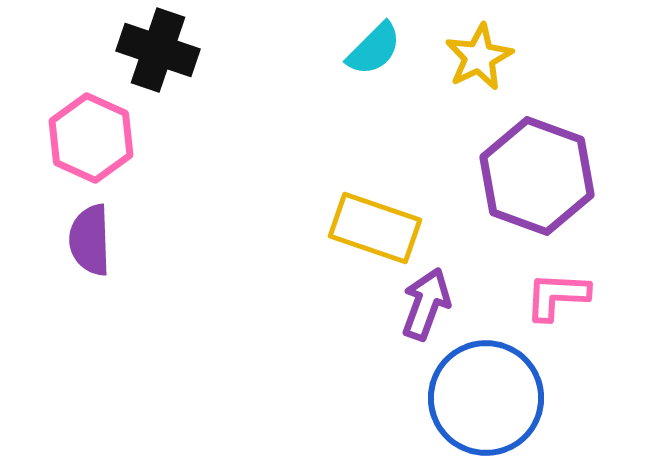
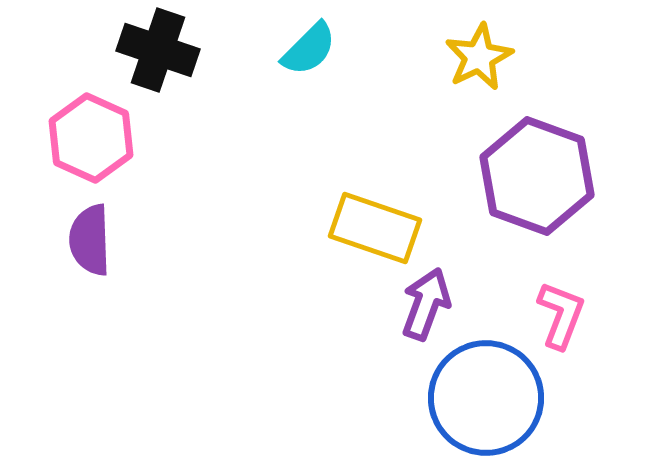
cyan semicircle: moved 65 px left
pink L-shape: moved 4 px right, 19 px down; rotated 108 degrees clockwise
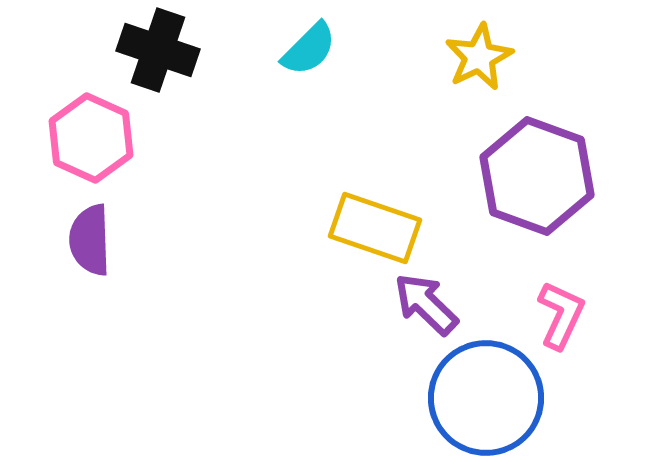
purple arrow: rotated 66 degrees counterclockwise
pink L-shape: rotated 4 degrees clockwise
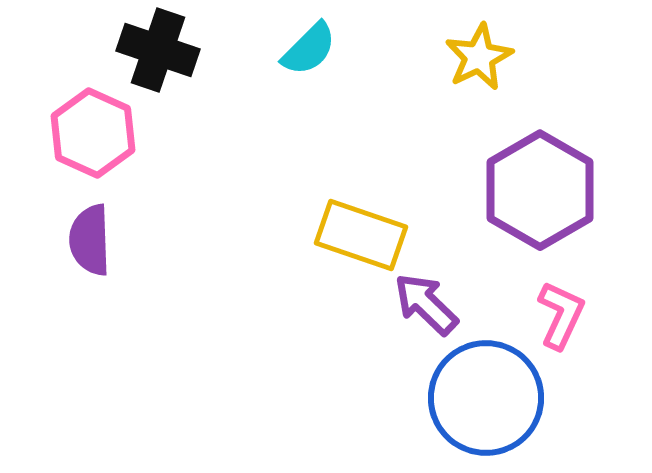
pink hexagon: moved 2 px right, 5 px up
purple hexagon: moved 3 px right, 14 px down; rotated 10 degrees clockwise
yellow rectangle: moved 14 px left, 7 px down
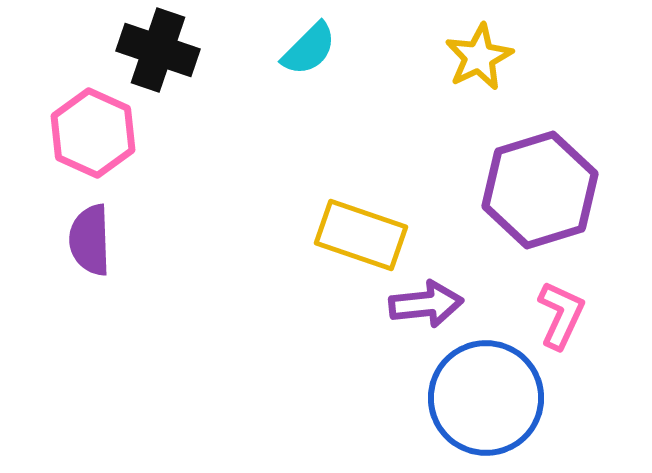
purple hexagon: rotated 13 degrees clockwise
purple arrow: rotated 130 degrees clockwise
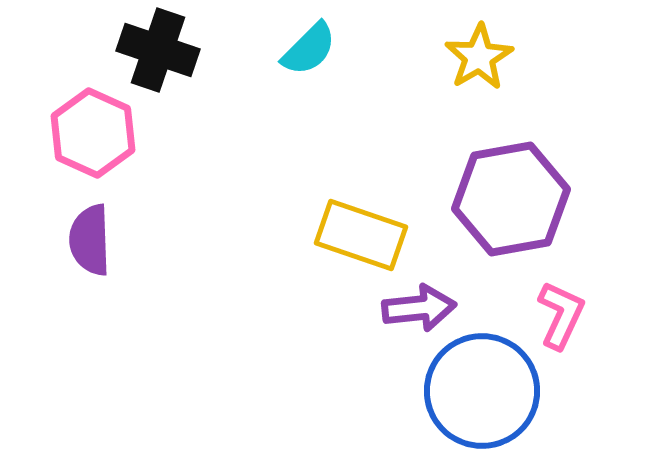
yellow star: rotated 4 degrees counterclockwise
purple hexagon: moved 29 px left, 9 px down; rotated 7 degrees clockwise
purple arrow: moved 7 px left, 4 px down
blue circle: moved 4 px left, 7 px up
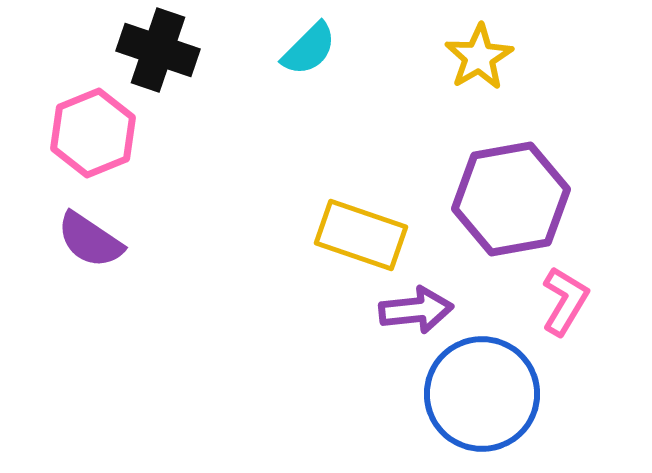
pink hexagon: rotated 14 degrees clockwise
purple semicircle: rotated 54 degrees counterclockwise
purple arrow: moved 3 px left, 2 px down
pink L-shape: moved 4 px right, 14 px up; rotated 6 degrees clockwise
blue circle: moved 3 px down
